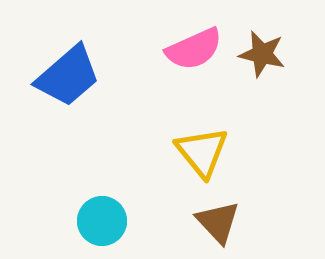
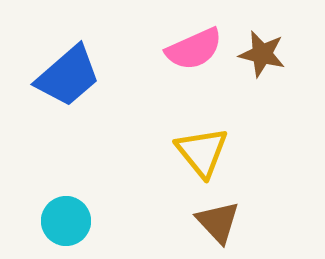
cyan circle: moved 36 px left
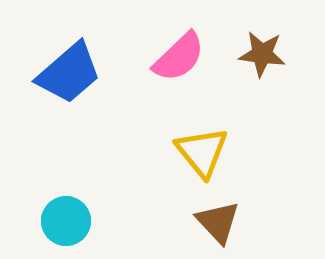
pink semicircle: moved 15 px left, 8 px down; rotated 20 degrees counterclockwise
brown star: rotated 6 degrees counterclockwise
blue trapezoid: moved 1 px right, 3 px up
